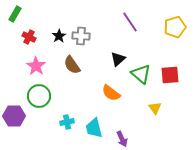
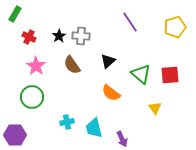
black triangle: moved 10 px left, 2 px down
green circle: moved 7 px left, 1 px down
purple hexagon: moved 1 px right, 19 px down
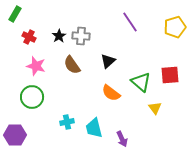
pink star: rotated 18 degrees counterclockwise
green triangle: moved 8 px down
